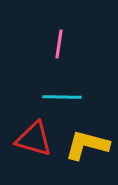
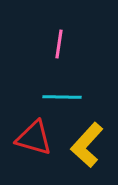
red triangle: moved 1 px up
yellow L-shape: rotated 63 degrees counterclockwise
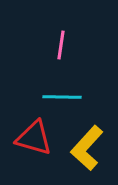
pink line: moved 2 px right, 1 px down
yellow L-shape: moved 3 px down
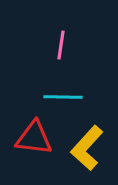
cyan line: moved 1 px right
red triangle: rotated 9 degrees counterclockwise
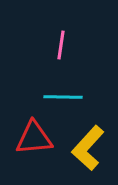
red triangle: rotated 12 degrees counterclockwise
yellow L-shape: moved 1 px right
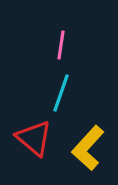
cyan line: moved 2 px left, 4 px up; rotated 72 degrees counterclockwise
red triangle: rotated 45 degrees clockwise
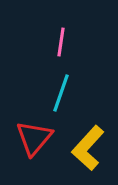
pink line: moved 3 px up
red triangle: rotated 30 degrees clockwise
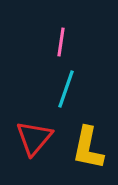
cyan line: moved 5 px right, 4 px up
yellow L-shape: rotated 30 degrees counterclockwise
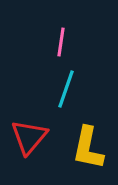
red triangle: moved 5 px left, 1 px up
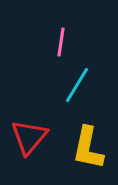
cyan line: moved 11 px right, 4 px up; rotated 12 degrees clockwise
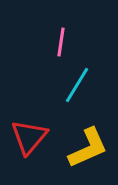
yellow L-shape: rotated 126 degrees counterclockwise
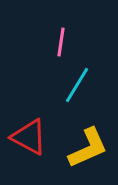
red triangle: rotated 42 degrees counterclockwise
